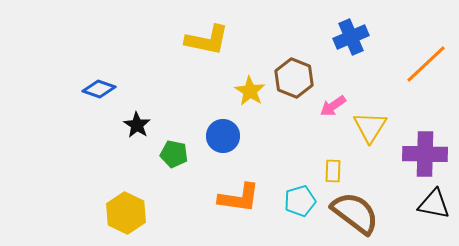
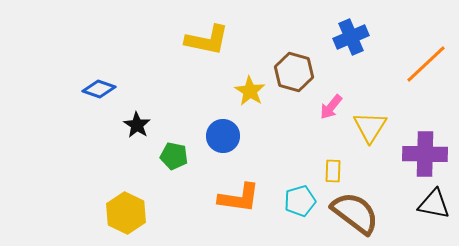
brown hexagon: moved 6 px up; rotated 6 degrees counterclockwise
pink arrow: moved 2 px left, 1 px down; rotated 16 degrees counterclockwise
green pentagon: moved 2 px down
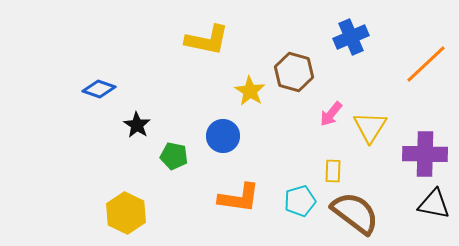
pink arrow: moved 7 px down
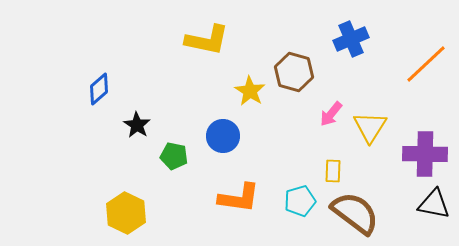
blue cross: moved 2 px down
blue diamond: rotated 60 degrees counterclockwise
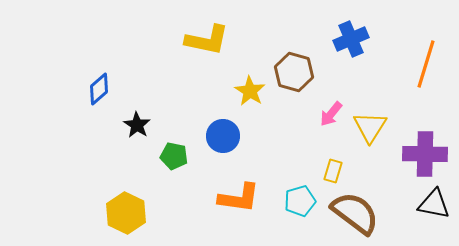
orange line: rotated 30 degrees counterclockwise
yellow rectangle: rotated 15 degrees clockwise
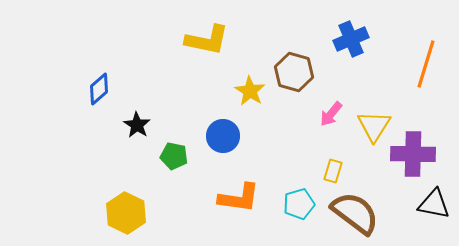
yellow triangle: moved 4 px right, 1 px up
purple cross: moved 12 px left
cyan pentagon: moved 1 px left, 3 px down
